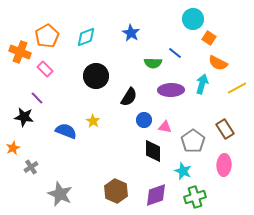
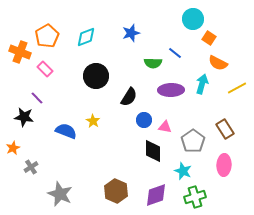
blue star: rotated 24 degrees clockwise
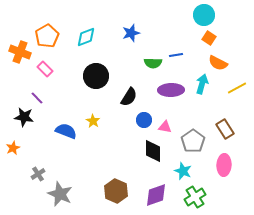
cyan circle: moved 11 px right, 4 px up
blue line: moved 1 px right, 2 px down; rotated 48 degrees counterclockwise
gray cross: moved 7 px right, 7 px down
green cross: rotated 15 degrees counterclockwise
